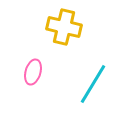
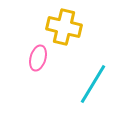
pink ellipse: moved 5 px right, 14 px up
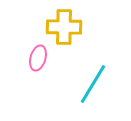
yellow cross: rotated 12 degrees counterclockwise
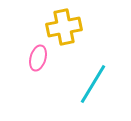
yellow cross: rotated 12 degrees counterclockwise
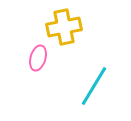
cyan line: moved 1 px right, 2 px down
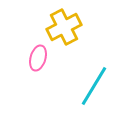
yellow cross: rotated 16 degrees counterclockwise
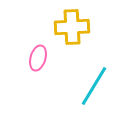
yellow cross: moved 8 px right; rotated 24 degrees clockwise
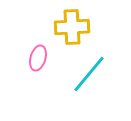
cyan line: moved 5 px left, 12 px up; rotated 9 degrees clockwise
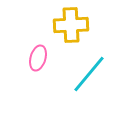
yellow cross: moved 1 px left, 2 px up
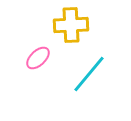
pink ellipse: rotated 30 degrees clockwise
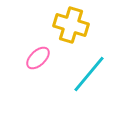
yellow cross: rotated 20 degrees clockwise
